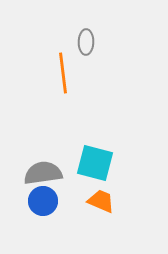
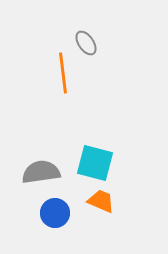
gray ellipse: moved 1 px down; rotated 35 degrees counterclockwise
gray semicircle: moved 2 px left, 1 px up
blue circle: moved 12 px right, 12 px down
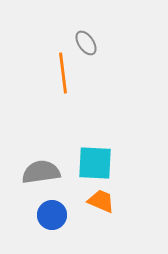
cyan square: rotated 12 degrees counterclockwise
blue circle: moved 3 px left, 2 px down
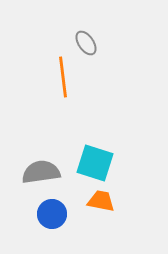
orange line: moved 4 px down
cyan square: rotated 15 degrees clockwise
orange trapezoid: rotated 12 degrees counterclockwise
blue circle: moved 1 px up
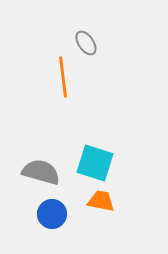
gray semicircle: rotated 24 degrees clockwise
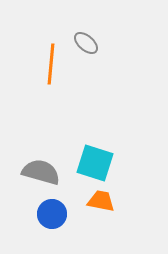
gray ellipse: rotated 15 degrees counterclockwise
orange line: moved 12 px left, 13 px up; rotated 12 degrees clockwise
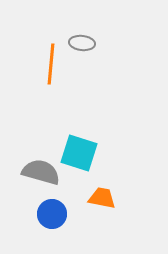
gray ellipse: moved 4 px left; rotated 35 degrees counterclockwise
cyan square: moved 16 px left, 10 px up
orange trapezoid: moved 1 px right, 3 px up
